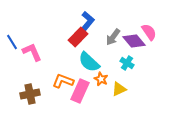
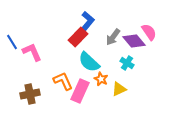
orange L-shape: rotated 45 degrees clockwise
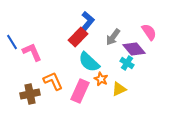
purple diamond: moved 8 px down
orange L-shape: moved 10 px left
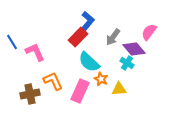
pink semicircle: rotated 108 degrees counterclockwise
pink L-shape: moved 3 px right
yellow triangle: rotated 21 degrees clockwise
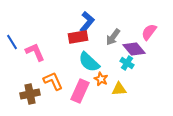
red rectangle: rotated 36 degrees clockwise
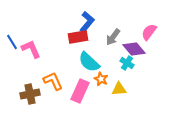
pink L-shape: moved 4 px left, 3 px up
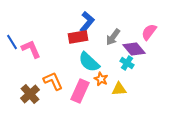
brown cross: rotated 30 degrees counterclockwise
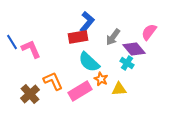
pink rectangle: rotated 35 degrees clockwise
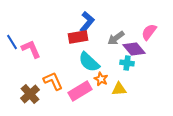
gray arrow: moved 3 px right, 1 px down; rotated 18 degrees clockwise
cyan cross: rotated 24 degrees counterclockwise
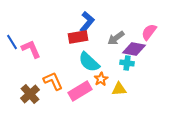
purple diamond: rotated 40 degrees counterclockwise
orange star: rotated 16 degrees clockwise
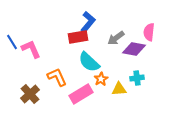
blue L-shape: moved 1 px right
pink semicircle: rotated 30 degrees counterclockwise
cyan cross: moved 10 px right, 15 px down; rotated 16 degrees counterclockwise
orange L-shape: moved 4 px right, 4 px up
pink rectangle: moved 1 px right, 3 px down
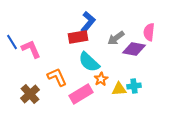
cyan cross: moved 3 px left, 8 px down
